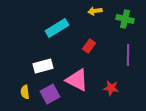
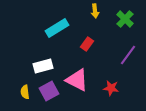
yellow arrow: rotated 88 degrees counterclockwise
green cross: rotated 30 degrees clockwise
red rectangle: moved 2 px left, 2 px up
purple line: rotated 35 degrees clockwise
purple square: moved 1 px left, 3 px up
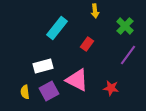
green cross: moved 7 px down
cyan rectangle: rotated 20 degrees counterclockwise
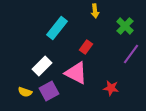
red rectangle: moved 1 px left, 3 px down
purple line: moved 3 px right, 1 px up
white rectangle: moved 1 px left; rotated 30 degrees counterclockwise
pink triangle: moved 1 px left, 7 px up
yellow semicircle: rotated 64 degrees counterclockwise
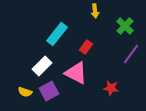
cyan rectangle: moved 6 px down
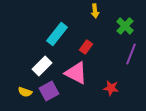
purple line: rotated 15 degrees counterclockwise
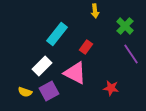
purple line: rotated 55 degrees counterclockwise
pink triangle: moved 1 px left
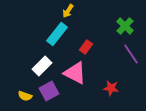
yellow arrow: moved 27 px left; rotated 40 degrees clockwise
yellow semicircle: moved 4 px down
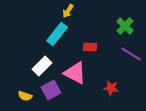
red rectangle: moved 4 px right; rotated 56 degrees clockwise
purple line: rotated 25 degrees counterclockwise
purple square: moved 2 px right, 1 px up
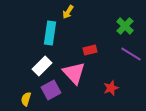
yellow arrow: moved 1 px down
cyan rectangle: moved 7 px left, 1 px up; rotated 30 degrees counterclockwise
red rectangle: moved 3 px down; rotated 16 degrees counterclockwise
pink triangle: moved 1 px left; rotated 20 degrees clockwise
red star: rotated 28 degrees counterclockwise
yellow semicircle: moved 1 px right, 3 px down; rotated 88 degrees clockwise
